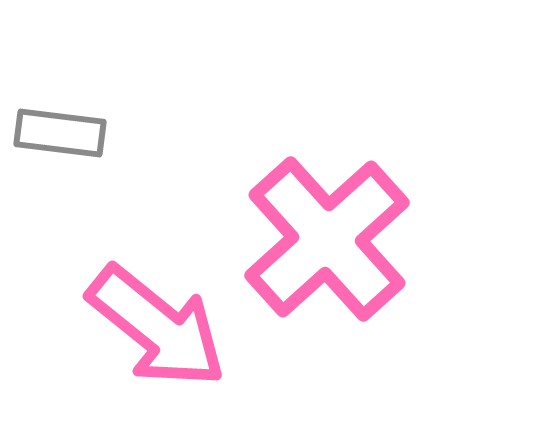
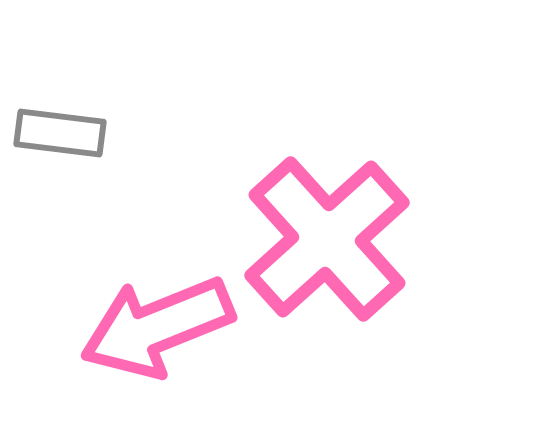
pink arrow: rotated 119 degrees clockwise
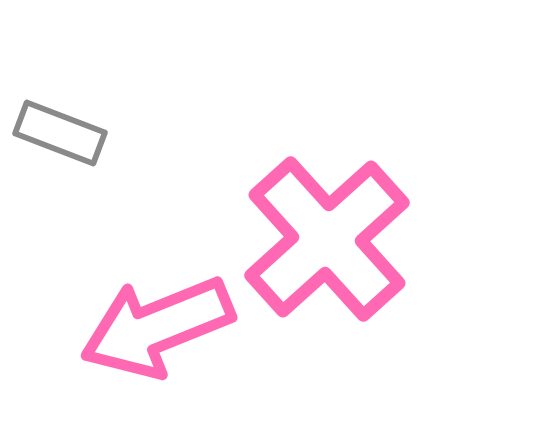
gray rectangle: rotated 14 degrees clockwise
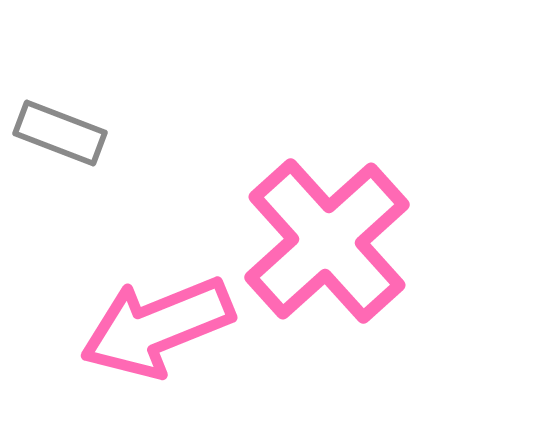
pink cross: moved 2 px down
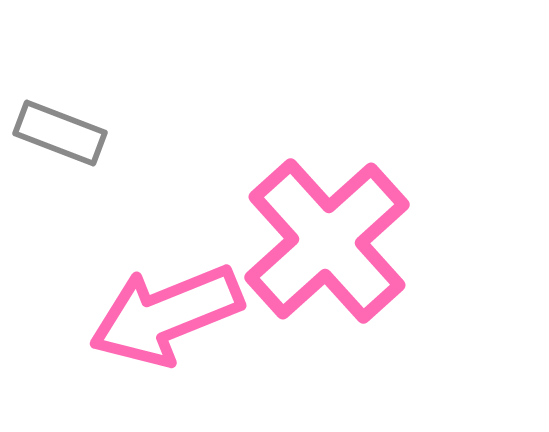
pink arrow: moved 9 px right, 12 px up
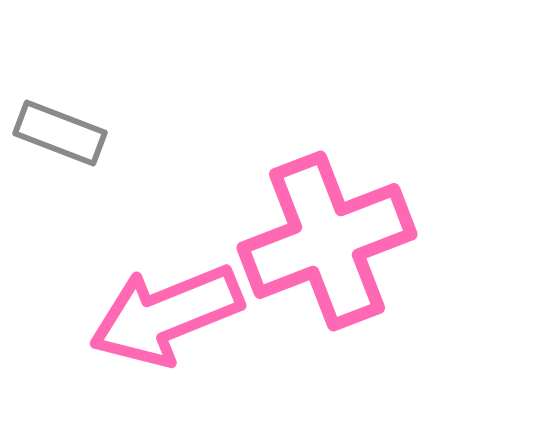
pink cross: rotated 21 degrees clockwise
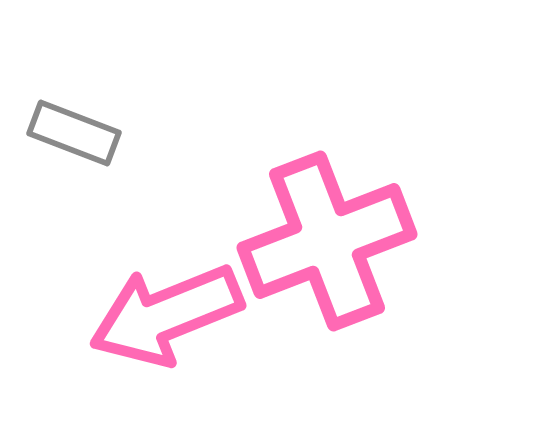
gray rectangle: moved 14 px right
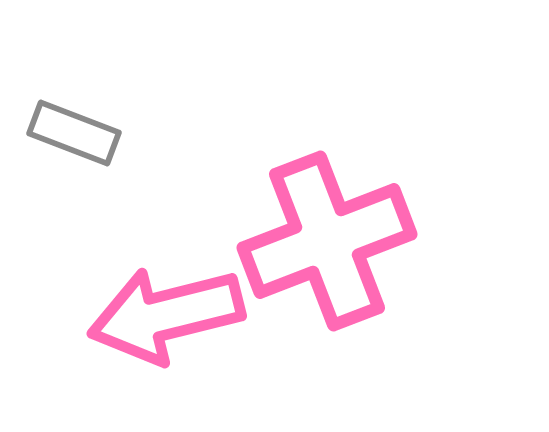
pink arrow: rotated 8 degrees clockwise
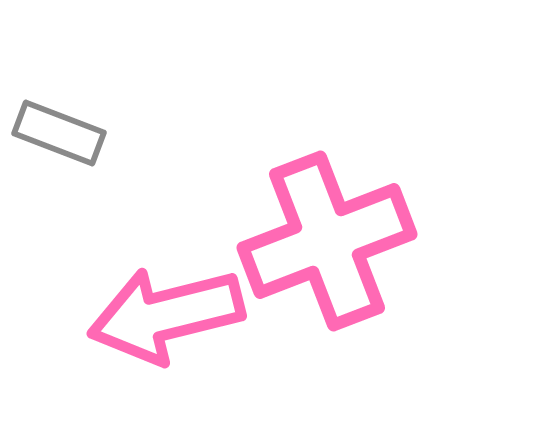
gray rectangle: moved 15 px left
